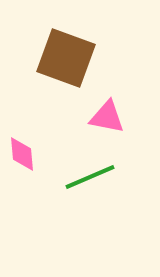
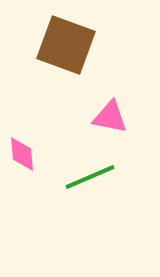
brown square: moved 13 px up
pink triangle: moved 3 px right
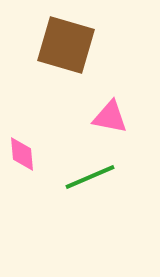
brown square: rotated 4 degrees counterclockwise
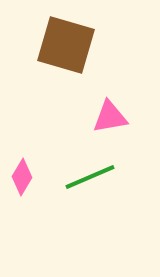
pink triangle: rotated 21 degrees counterclockwise
pink diamond: moved 23 px down; rotated 36 degrees clockwise
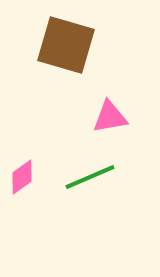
pink diamond: rotated 24 degrees clockwise
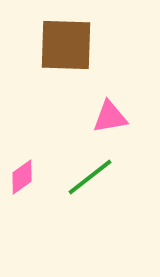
brown square: rotated 14 degrees counterclockwise
green line: rotated 15 degrees counterclockwise
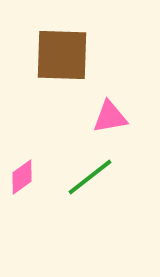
brown square: moved 4 px left, 10 px down
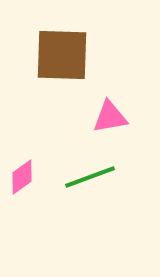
green line: rotated 18 degrees clockwise
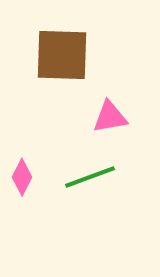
pink diamond: rotated 27 degrees counterclockwise
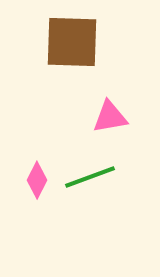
brown square: moved 10 px right, 13 px up
pink diamond: moved 15 px right, 3 px down
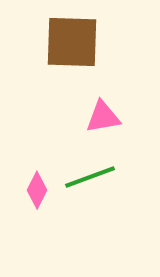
pink triangle: moved 7 px left
pink diamond: moved 10 px down
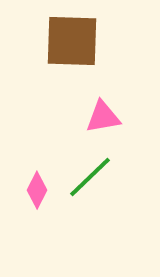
brown square: moved 1 px up
green line: rotated 24 degrees counterclockwise
